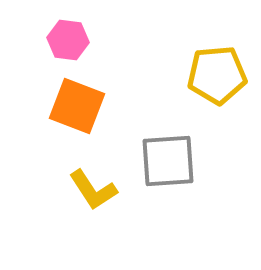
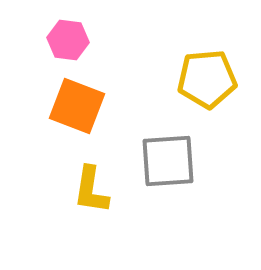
yellow pentagon: moved 10 px left, 4 px down
yellow L-shape: moved 2 px left; rotated 42 degrees clockwise
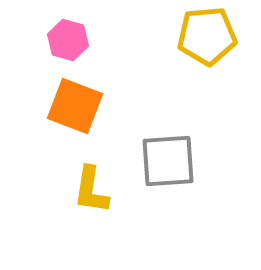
pink hexagon: rotated 9 degrees clockwise
yellow pentagon: moved 43 px up
orange square: moved 2 px left
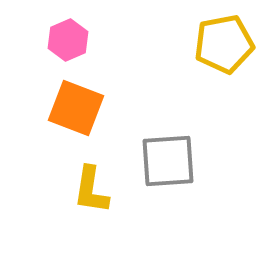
yellow pentagon: moved 17 px right, 8 px down; rotated 6 degrees counterclockwise
pink hexagon: rotated 21 degrees clockwise
orange square: moved 1 px right, 2 px down
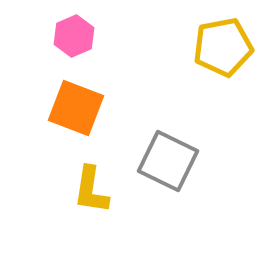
pink hexagon: moved 6 px right, 4 px up
yellow pentagon: moved 1 px left, 3 px down
gray square: rotated 30 degrees clockwise
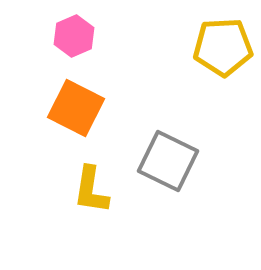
yellow pentagon: rotated 8 degrees clockwise
orange square: rotated 6 degrees clockwise
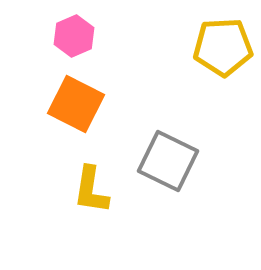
orange square: moved 4 px up
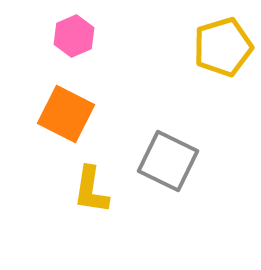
yellow pentagon: rotated 14 degrees counterclockwise
orange square: moved 10 px left, 10 px down
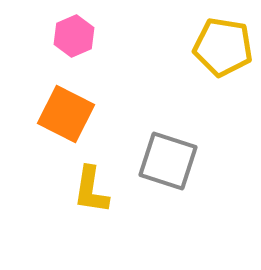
yellow pentagon: rotated 26 degrees clockwise
gray square: rotated 8 degrees counterclockwise
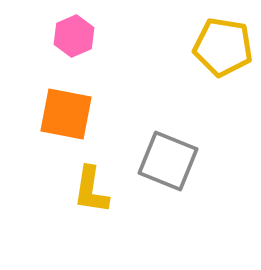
orange square: rotated 16 degrees counterclockwise
gray square: rotated 4 degrees clockwise
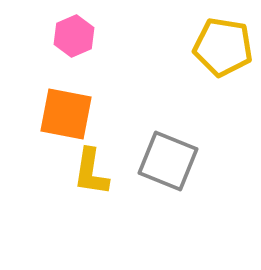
yellow L-shape: moved 18 px up
